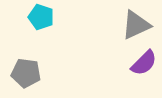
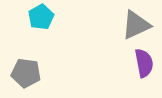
cyan pentagon: rotated 25 degrees clockwise
purple semicircle: rotated 56 degrees counterclockwise
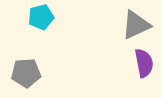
cyan pentagon: rotated 15 degrees clockwise
gray pentagon: rotated 12 degrees counterclockwise
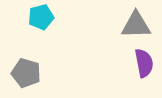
gray triangle: rotated 24 degrees clockwise
gray pentagon: rotated 20 degrees clockwise
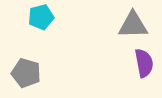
gray triangle: moved 3 px left
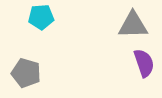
cyan pentagon: rotated 10 degrees clockwise
purple semicircle: rotated 8 degrees counterclockwise
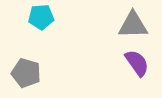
purple semicircle: moved 7 px left; rotated 16 degrees counterclockwise
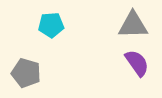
cyan pentagon: moved 10 px right, 8 px down
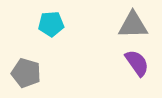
cyan pentagon: moved 1 px up
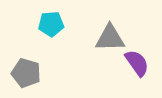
gray triangle: moved 23 px left, 13 px down
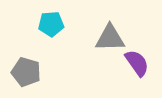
gray pentagon: moved 1 px up
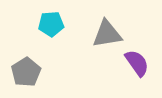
gray triangle: moved 3 px left, 4 px up; rotated 8 degrees counterclockwise
gray pentagon: rotated 24 degrees clockwise
